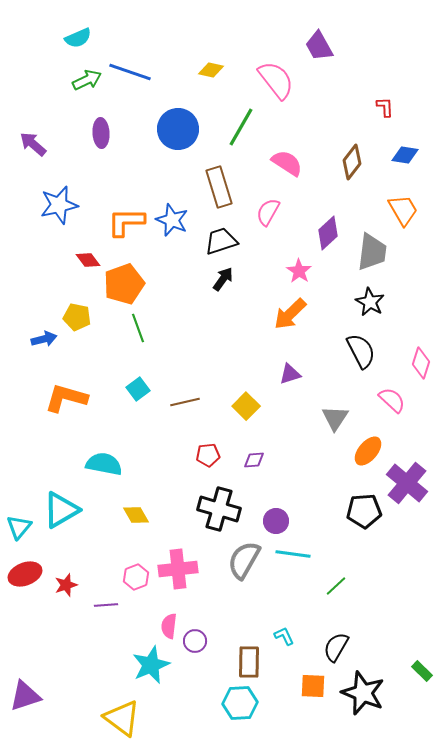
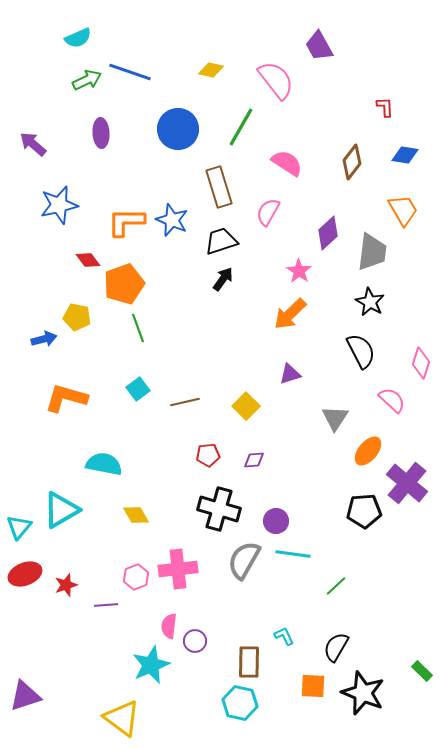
cyan hexagon at (240, 703): rotated 16 degrees clockwise
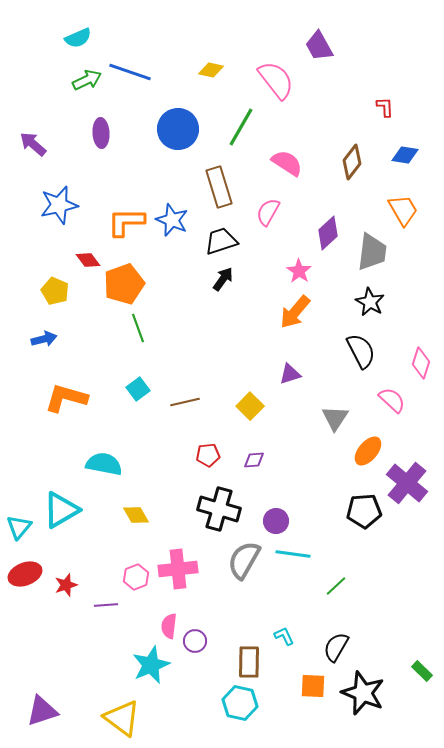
orange arrow at (290, 314): moved 5 px right, 2 px up; rotated 6 degrees counterclockwise
yellow pentagon at (77, 317): moved 22 px left, 26 px up; rotated 12 degrees clockwise
yellow square at (246, 406): moved 4 px right
purple triangle at (25, 696): moved 17 px right, 15 px down
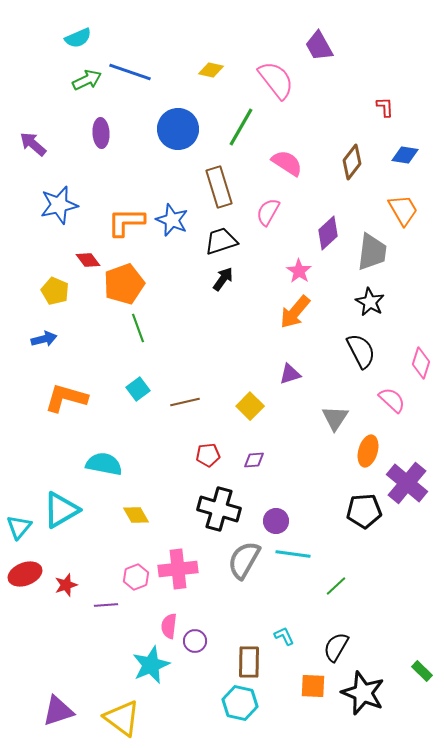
orange ellipse at (368, 451): rotated 24 degrees counterclockwise
purple triangle at (42, 711): moved 16 px right
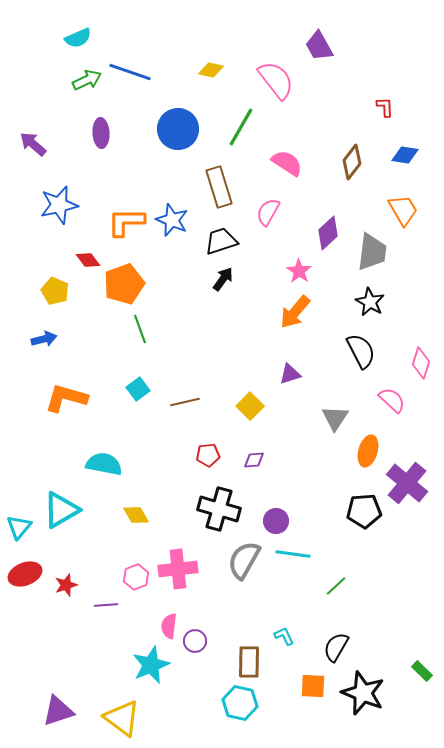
green line at (138, 328): moved 2 px right, 1 px down
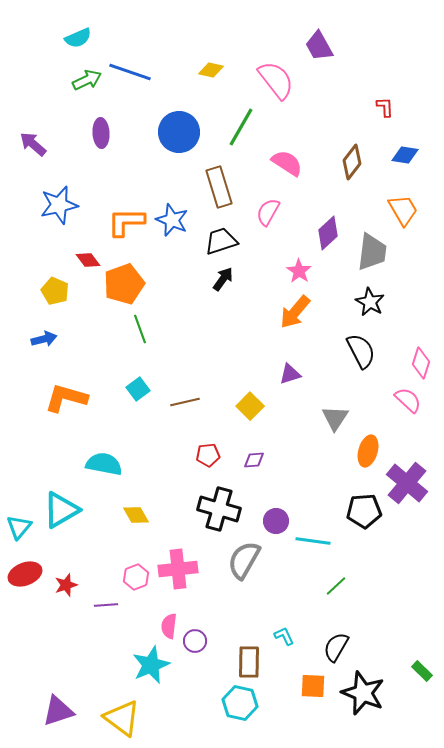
blue circle at (178, 129): moved 1 px right, 3 px down
pink semicircle at (392, 400): moved 16 px right
cyan line at (293, 554): moved 20 px right, 13 px up
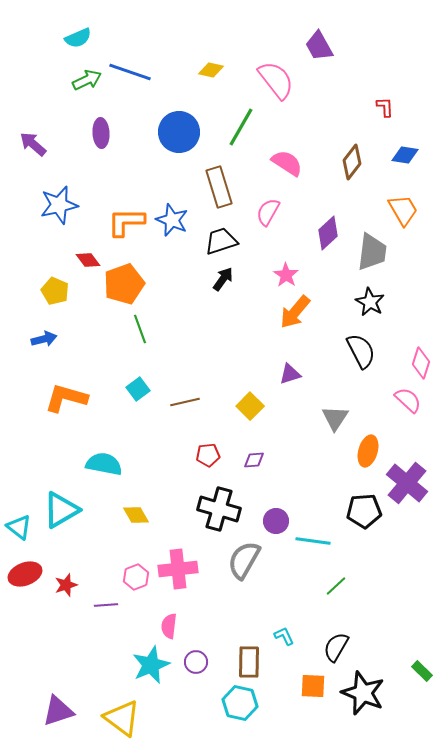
pink star at (299, 271): moved 13 px left, 4 px down
cyan triangle at (19, 527): rotated 32 degrees counterclockwise
purple circle at (195, 641): moved 1 px right, 21 px down
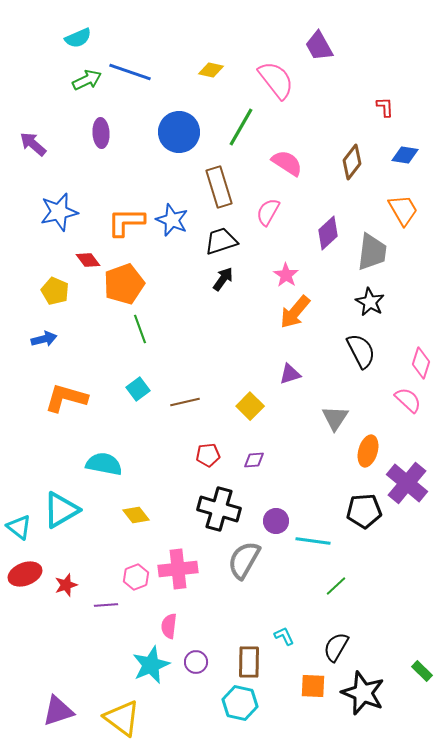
blue star at (59, 205): moved 7 px down
yellow diamond at (136, 515): rotated 8 degrees counterclockwise
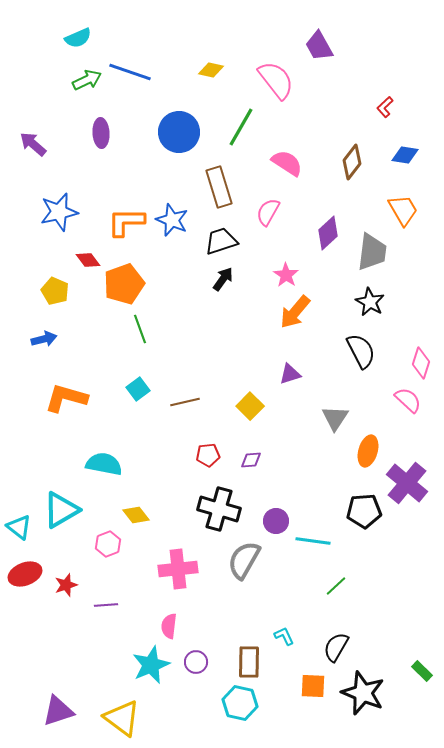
red L-shape at (385, 107): rotated 130 degrees counterclockwise
purple diamond at (254, 460): moved 3 px left
pink hexagon at (136, 577): moved 28 px left, 33 px up
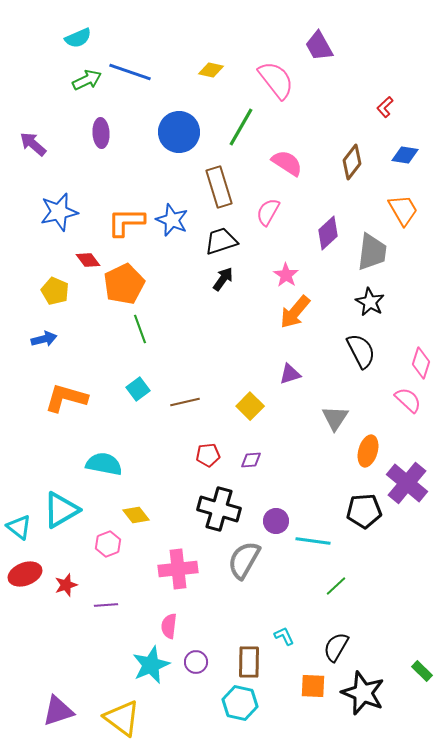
orange pentagon at (124, 284): rotated 6 degrees counterclockwise
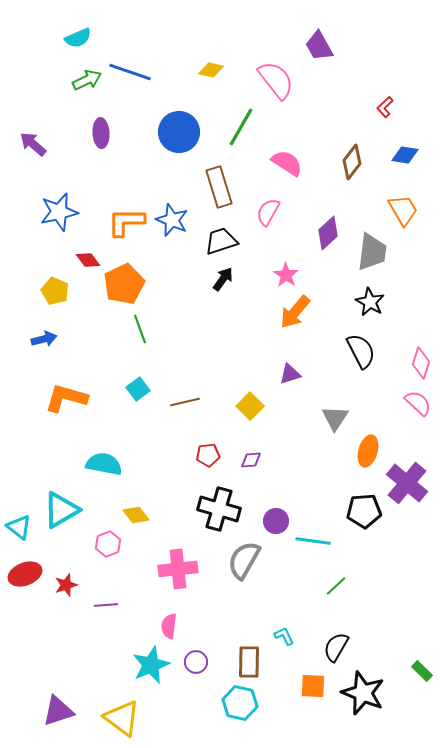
pink semicircle at (408, 400): moved 10 px right, 3 px down
